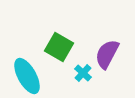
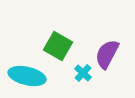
green square: moved 1 px left, 1 px up
cyan ellipse: rotated 48 degrees counterclockwise
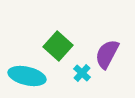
green square: rotated 12 degrees clockwise
cyan cross: moved 1 px left
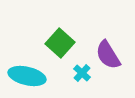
green square: moved 2 px right, 3 px up
purple semicircle: moved 1 px right, 1 px down; rotated 60 degrees counterclockwise
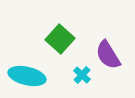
green square: moved 4 px up
cyan cross: moved 2 px down
